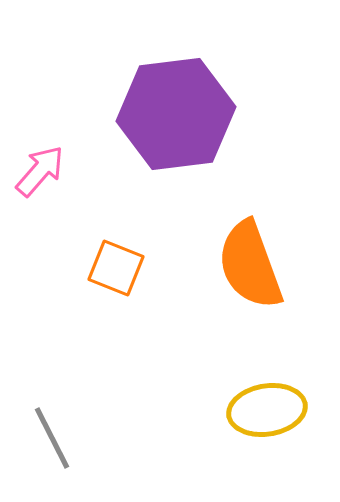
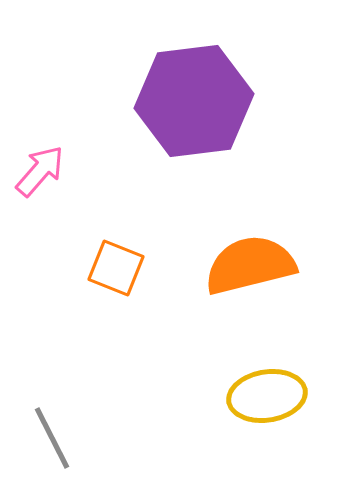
purple hexagon: moved 18 px right, 13 px up
orange semicircle: rotated 96 degrees clockwise
yellow ellipse: moved 14 px up
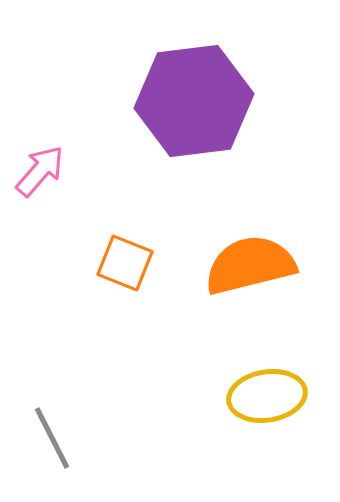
orange square: moved 9 px right, 5 px up
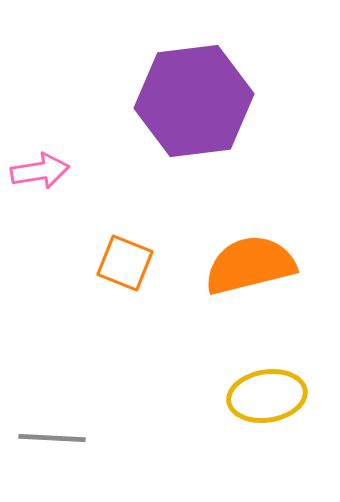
pink arrow: rotated 40 degrees clockwise
gray line: rotated 60 degrees counterclockwise
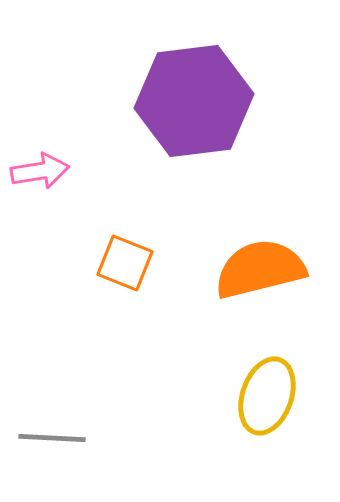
orange semicircle: moved 10 px right, 4 px down
yellow ellipse: rotated 62 degrees counterclockwise
